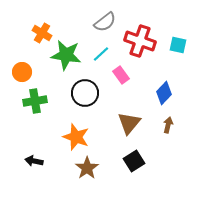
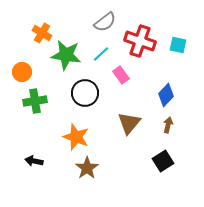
blue diamond: moved 2 px right, 2 px down
black square: moved 29 px right
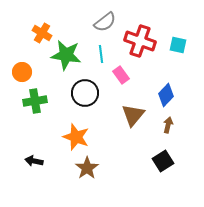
cyan line: rotated 54 degrees counterclockwise
brown triangle: moved 4 px right, 8 px up
